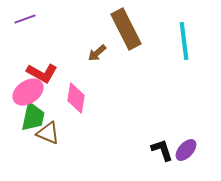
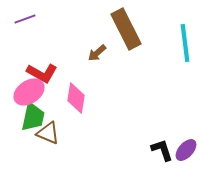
cyan line: moved 1 px right, 2 px down
pink ellipse: moved 1 px right
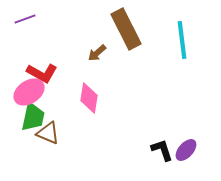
cyan line: moved 3 px left, 3 px up
pink diamond: moved 13 px right
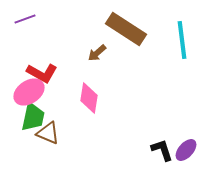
brown rectangle: rotated 30 degrees counterclockwise
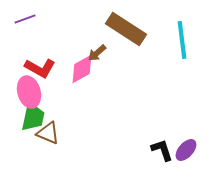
red L-shape: moved 2 px left, 5 px up
pink ellipse: rotated 72 degrees counterclockwise
pink diamond: moved 7 px left, 29 px up; rotated 52 degrees clockwise
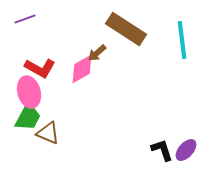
green trapezoid: moved 5 px left; rotated 16 degrees clockwise
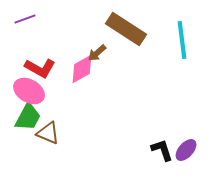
pink ellipse: moved 1 px up; rotated 44 degrees counterclockwise
